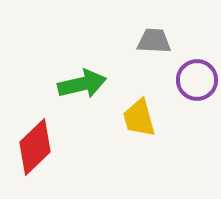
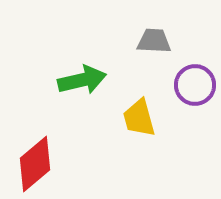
purple circle: moved 2 px left, 5 px down
green arrow: moved 4 px up
red diamond: moved 17 px down; rotated 4 degrees clockwise
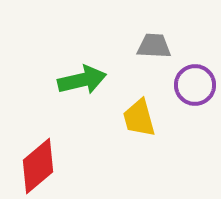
gray trapezoid: moved 5 px down
red diamond: moved 3 px right, 2 px down
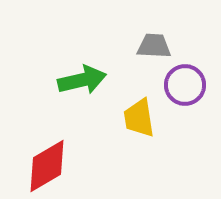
purple circle: moved 10 px left
yellow trapezoid: rotated 6 degrees clockwise
red diamond: moved 9 px right; rotated 10 degrees clockwise
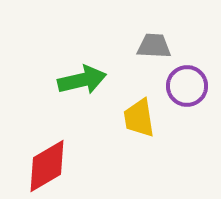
purple circle: moved 2 px right, 1 px down
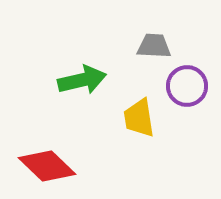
red diamond: rotated 74 degrees clockwise
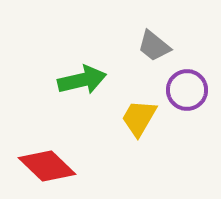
gray trapezoid: rotated 144 degrees counterclockwise
purple circle: moved 4 px down
yellow trapezoid: rotated 39 degrees clockwise
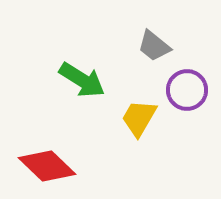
green arrow: rotated 45 degrees clockwise
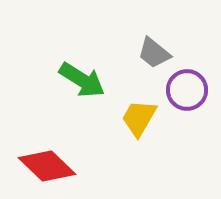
gray trapezoid: moved 7 px down
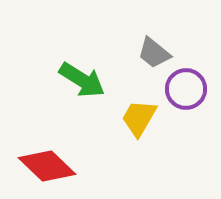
purple circle: moved 1 px left, 1 px up
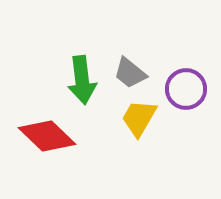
gray trapezoid: moved 24 px left, 20 px down
green arrow: rotated 51 degrees clockwise
red diamond: moved 30 px up
